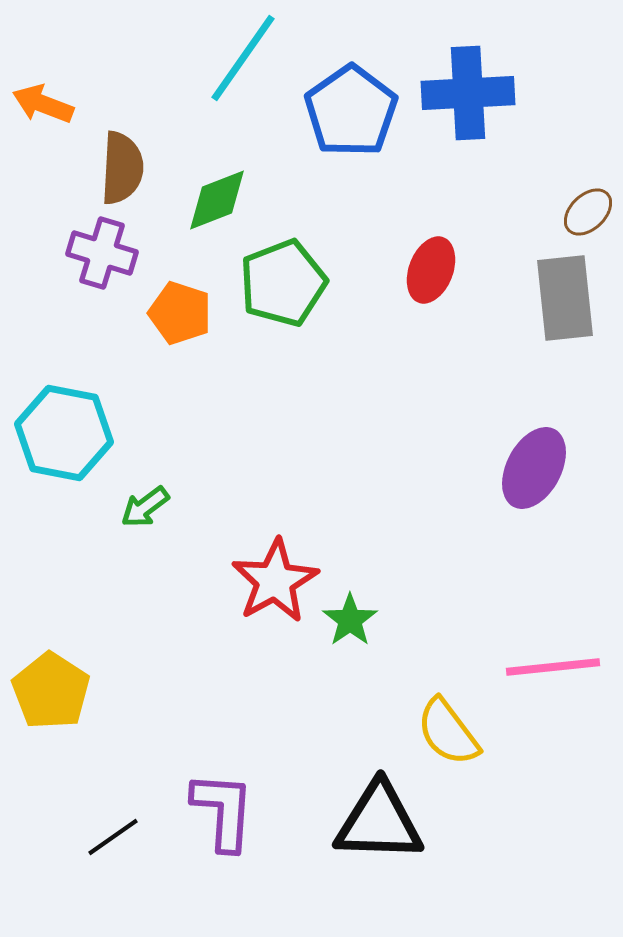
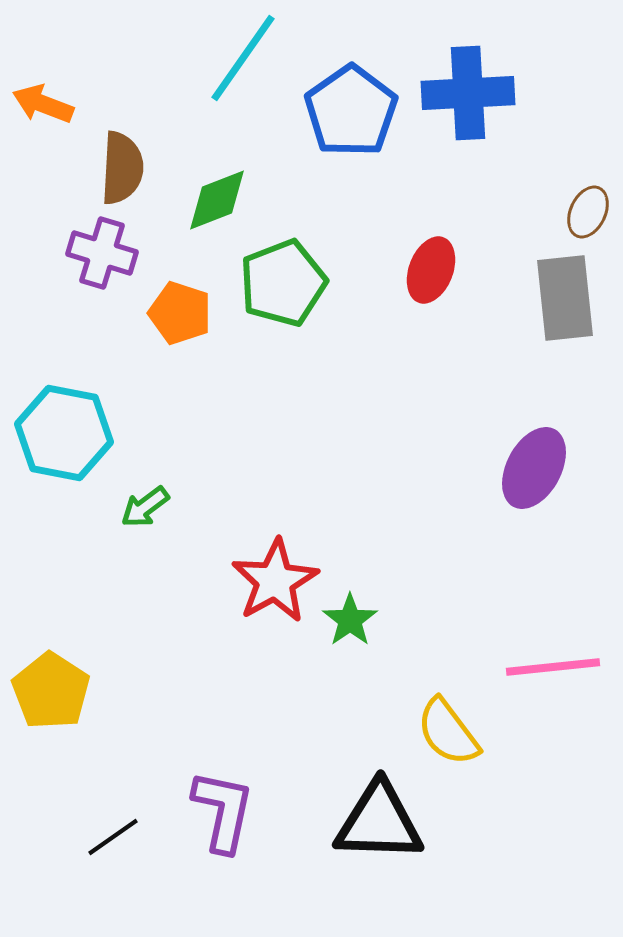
brown ellipse: rotated 21 degrees counterclockwise
purple L-shape: rotated 8 degrees clockwise
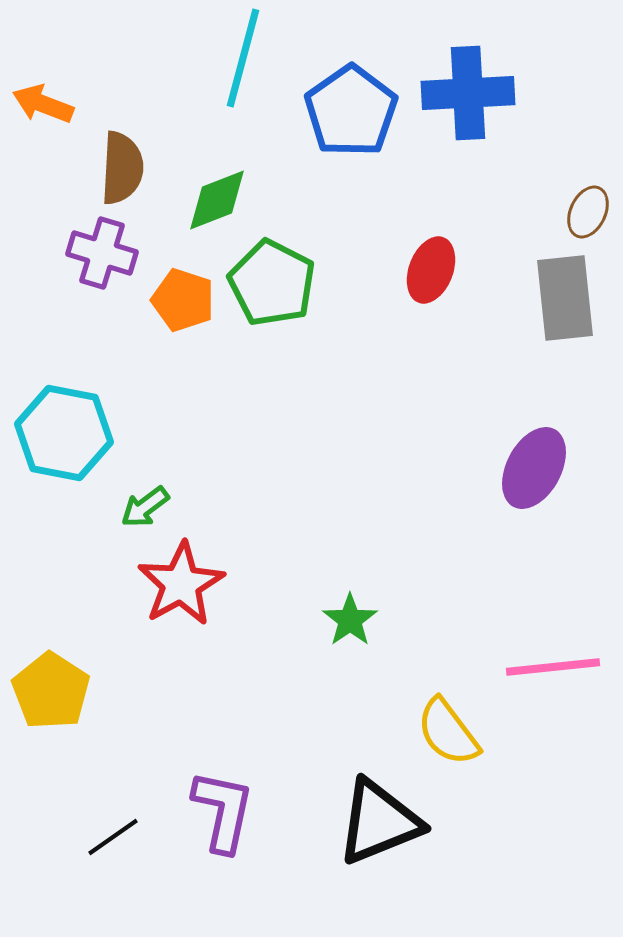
cyan line: rotated 20 degrees counterclockwise
green pentagon: moved 11 px left; rotated 24 degrees counterclockwise
orange pentagon: moved 3 px right, 13 px up
red star: moved 94 px left, 3 px down
black triangle: rotated 24 degrees counterclockwise
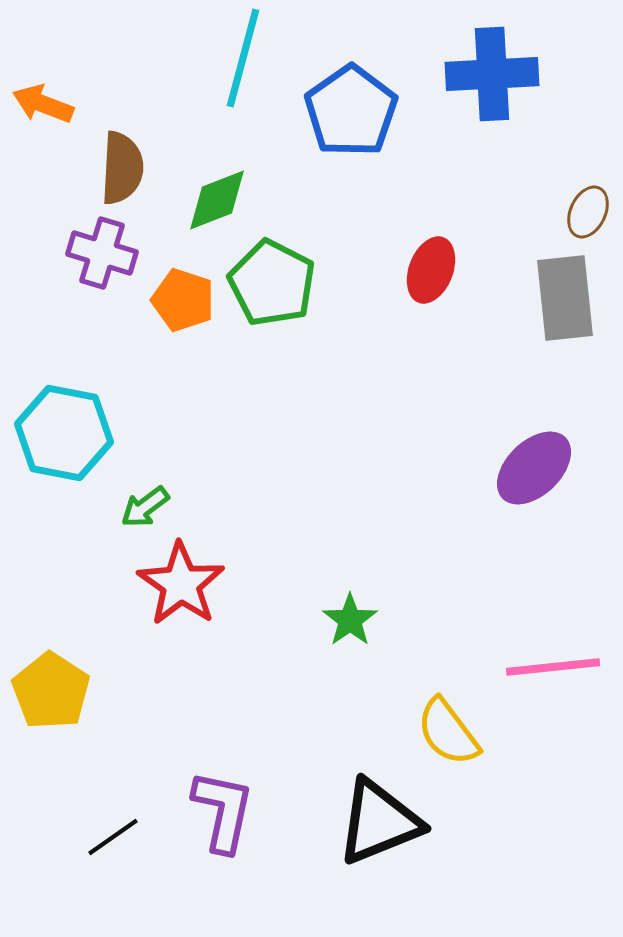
blue cross: moved 24 px right, 19 px up
purple ellipse: rotated 18 degrees clockwise
red star: rotated 8 degrees counterclockwise
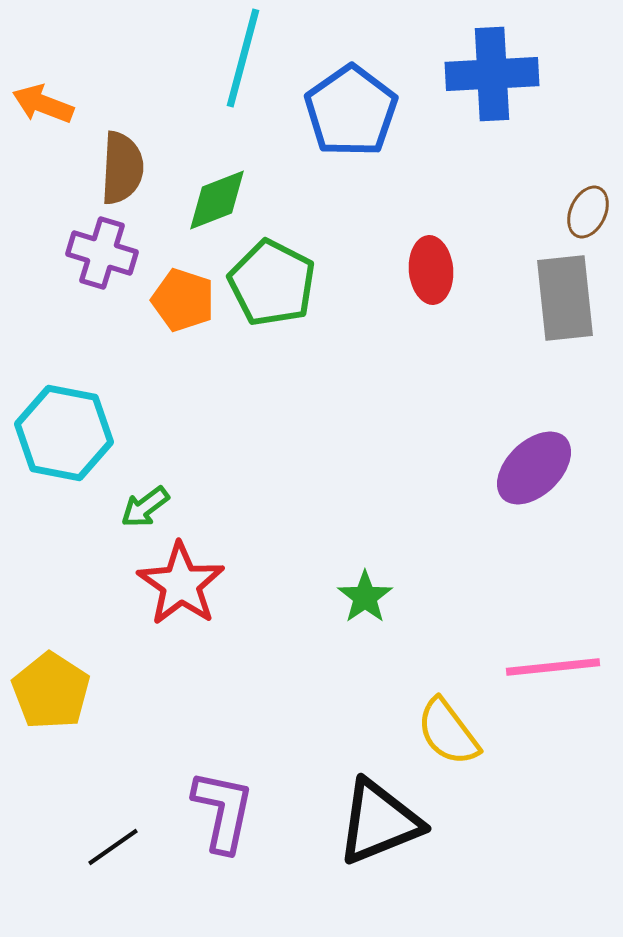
red ellipse: rotated 26 degrees counterclockwise
green star: moved 15 px right, 23 px up
black line: moved 10 px down
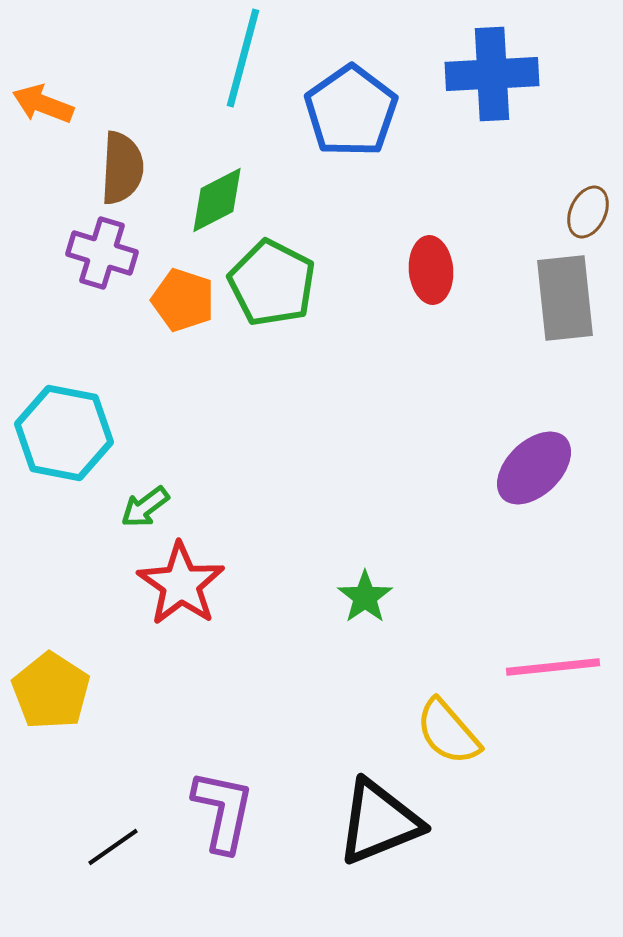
green diamond: rotated 6 degrees counterclockwise
yellow semicircle: rotated 4 degrees counterclockwise
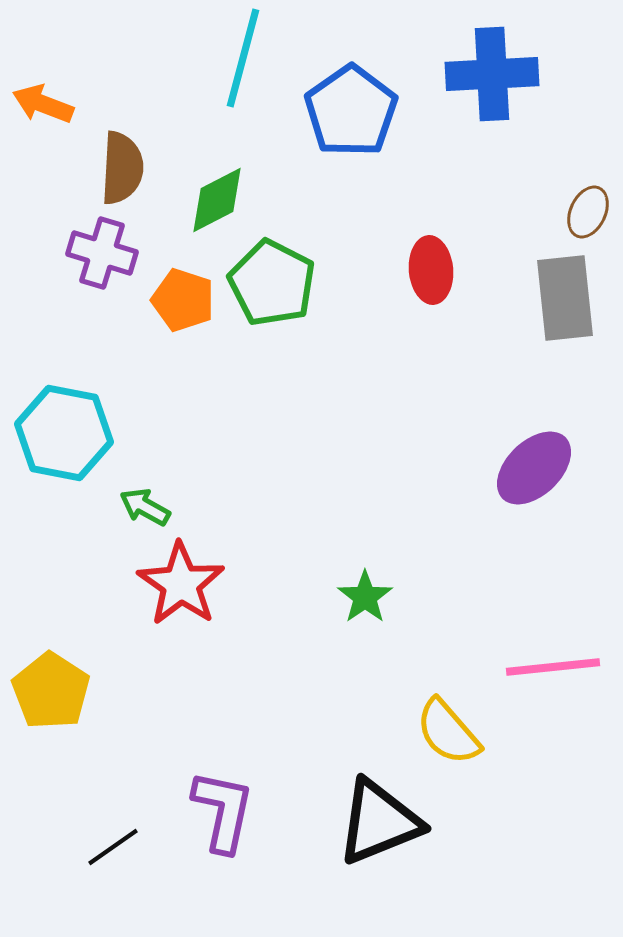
green arrow: rotated 66 degrees clockwise
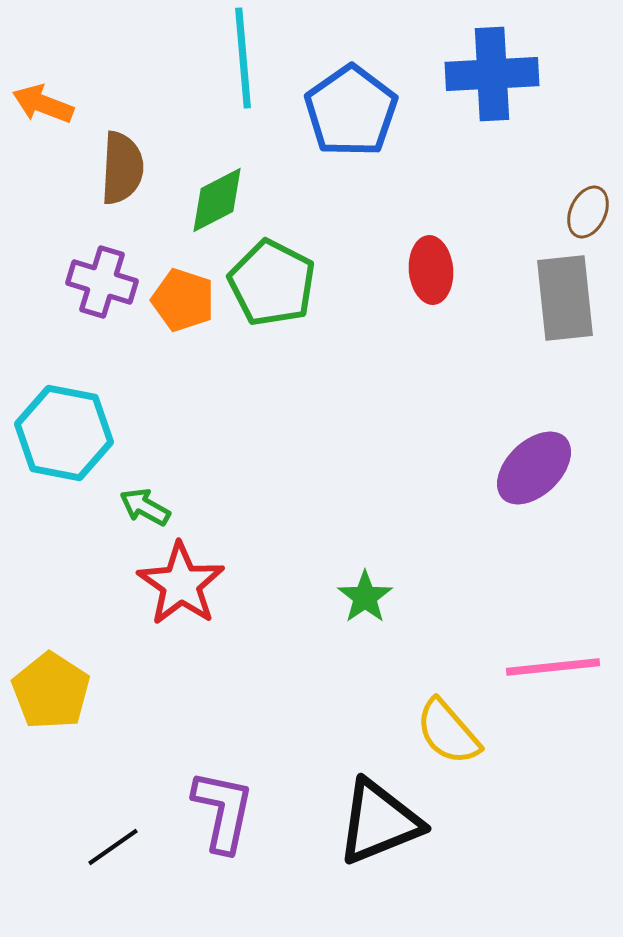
cyan line: rotated 20 degrees counterclockwise
purple cross: moved 29 px down
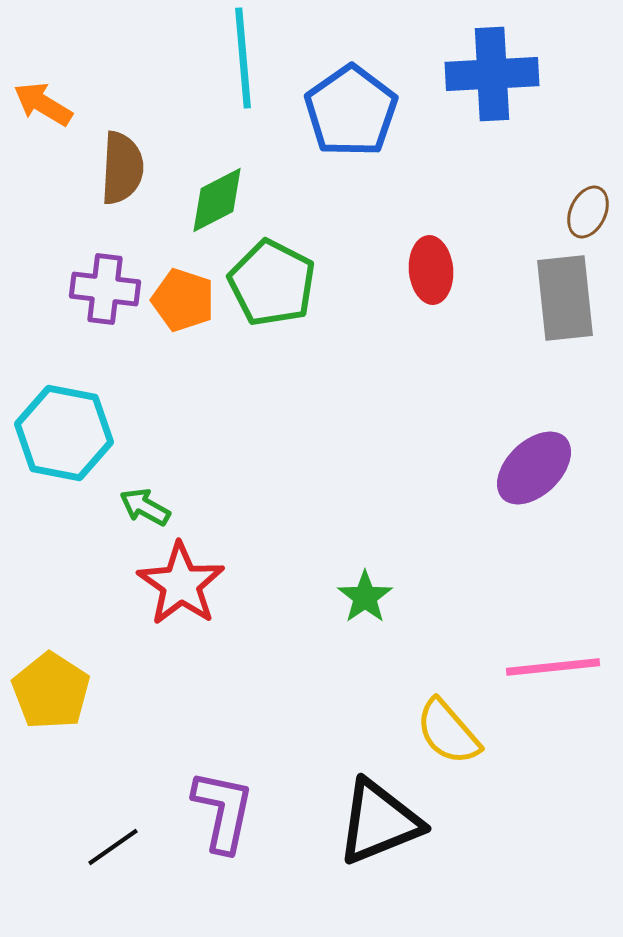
orange arrow: rotated 10 degrees clockwise
purple cross: moved 3 px right, 7 px down; rotated 10 degrees counterclockwise
